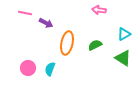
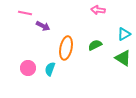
pink arrow: moved 1 px left
purple arrow: moved 3 px left, 3 px down
orange ellipse: moved 1 px left, 5 px down
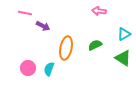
pink arrow: moved 1 px right, 1 px down
cyan semicircle: moved 1 px left
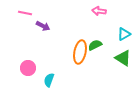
orange ellipse: moved 14 px right, 4 px down
cyan semicircle: moved 11 px down
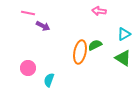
pink line: moved 3 px right
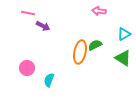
pink circle: moved 1 px left
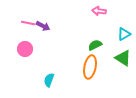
pink line: moved 10 px down
orange ellipse: moved 10 px right, 15 px down
pink circle: moved 2 px left, 19 px up
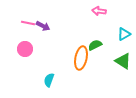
green triangle: moved 3 px down
orange ellipse: moved 9 px left, 9 px up
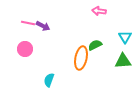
cyan triangle: moved 1 px right, 3 px down; rotated 32 degrees counterclockwise
green triangle: rotated 36 degrees counterclockwise
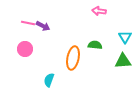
green semicircle: rotated 32 degrees clockwise
orange ellipse: moved 8 px left
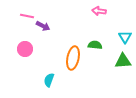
pink line: moved 1 px left, 7 px up
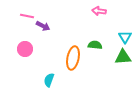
green triangle: moved 4 px up
